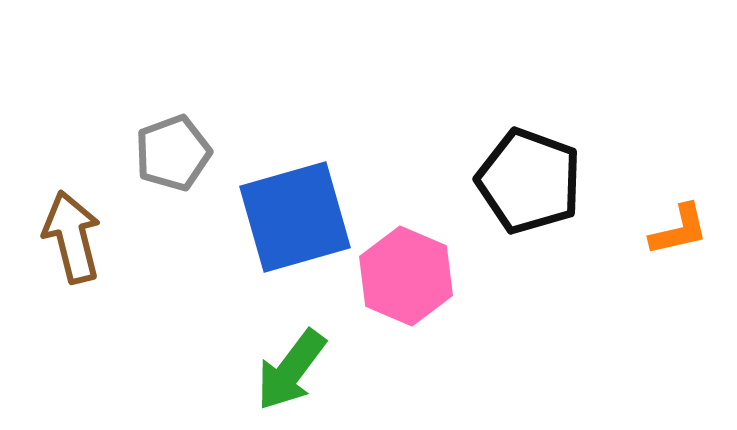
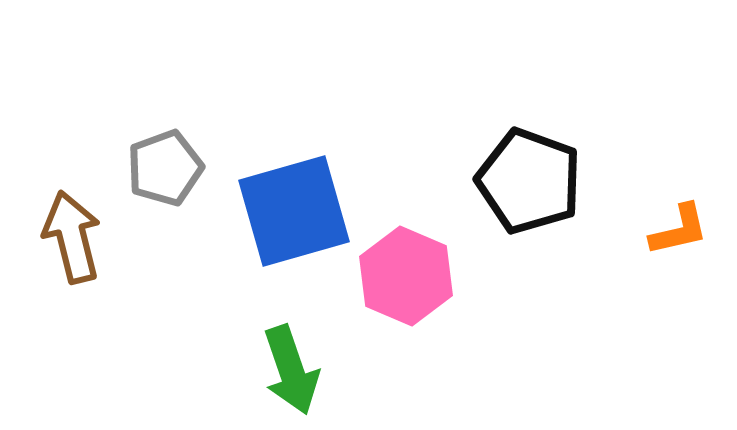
gray pentagon: moved 8 px left, 15 px down
blue square: moved 1 px left, 6 px up
green arrow: rotated 56 degrees counterclockwise
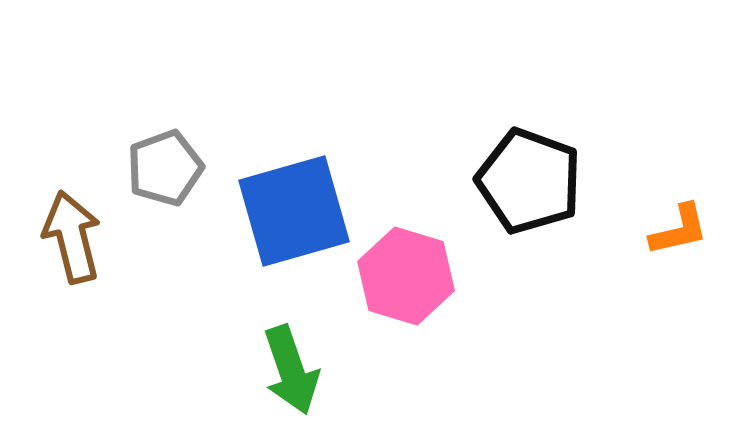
pink hexagon: rotated 6 degrees counterclockwise
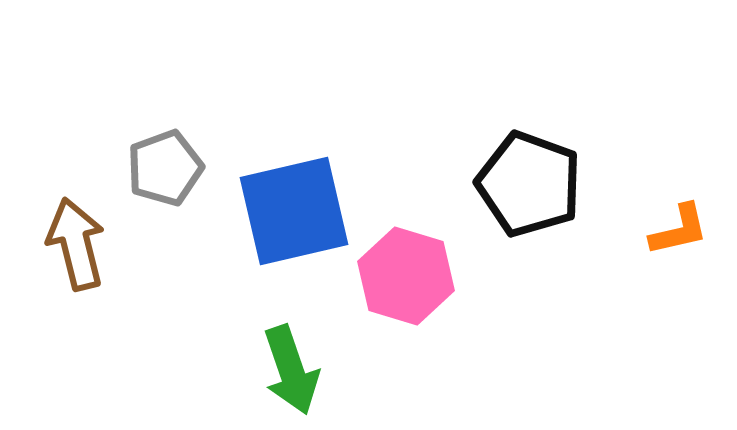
black pentagon: moved 3 px down
blue square: rotated 3 degrees clockwise
brown arrow: moved 4 px right, 7 px down
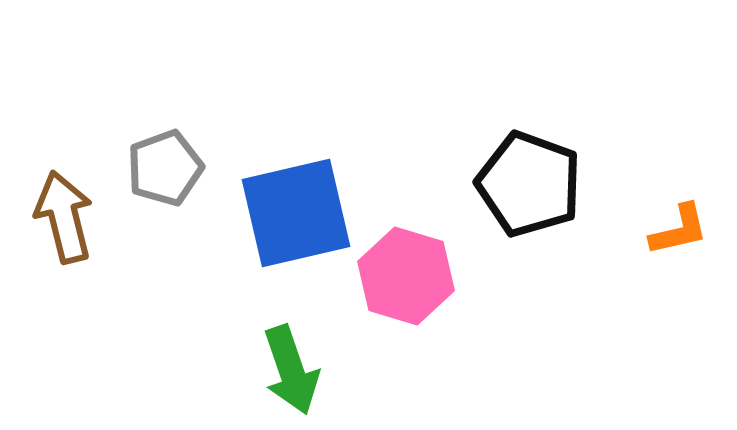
blue square: moved 2 px right, 2 px down
brown arrow: moved 12 px left, 27 px up
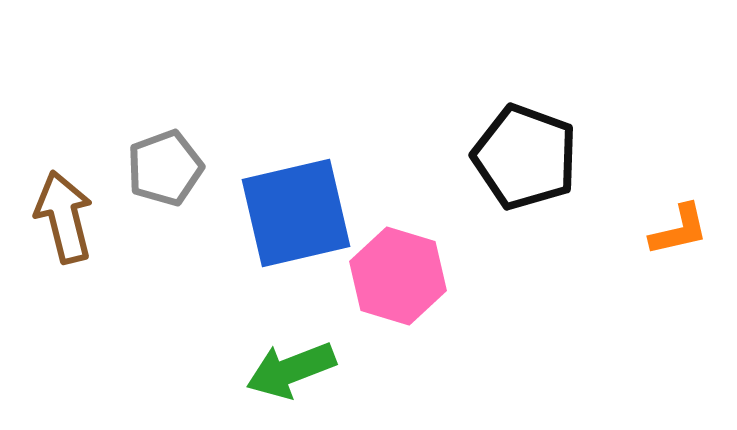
black pentagon: moved 4 px left, 27 px up
pink hexagon: moved 8 px left
green arrow: rotated 88 degrees clockwise
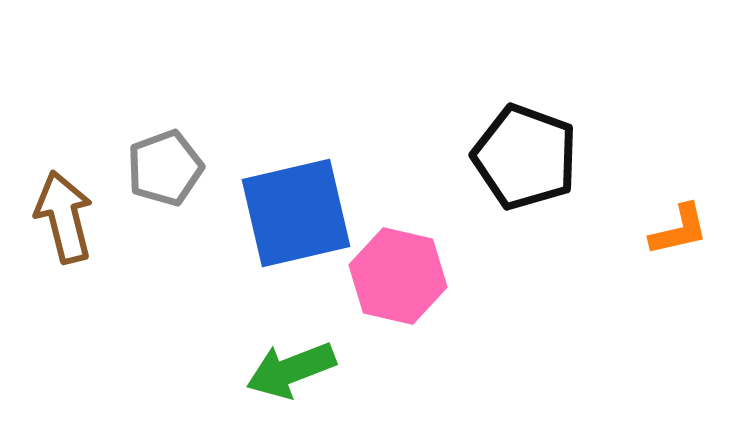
pink hexagon: rotated 4 degrees counterclockwise
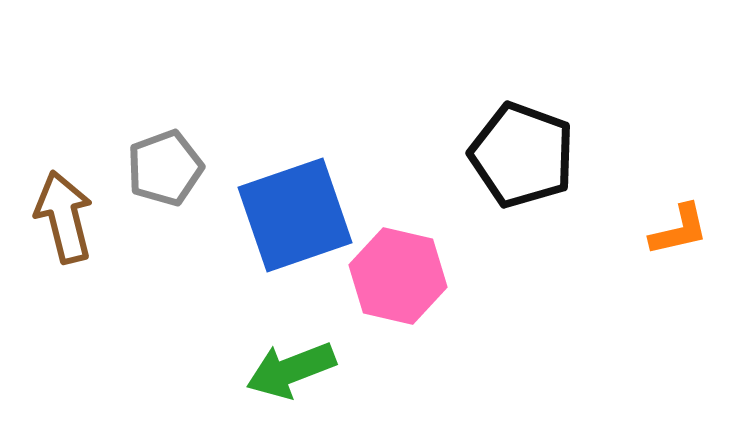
black pentagon: moved 3 px left, 2 px up
blue square: moved 1 px left, 2 px down; rotated 6 degrees counterclockwise
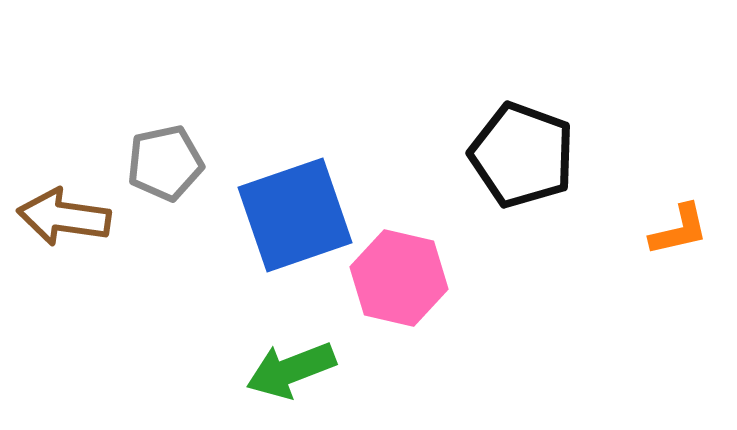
gray pentagon: moved 5 px up; rotated 8 degrees clockwise
brown arrow: rotated 68 degrees counterclockwise
pink hexagon: moved 1 px right, 2 px down
